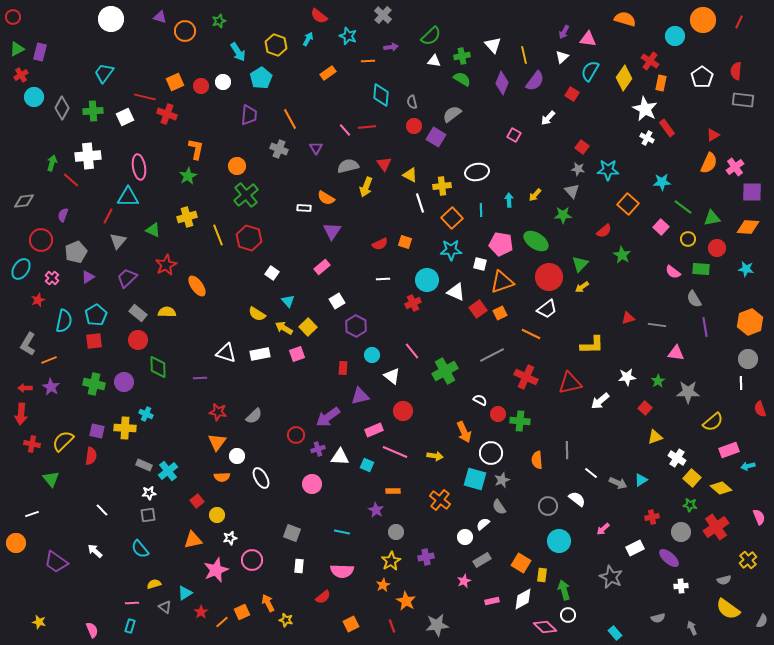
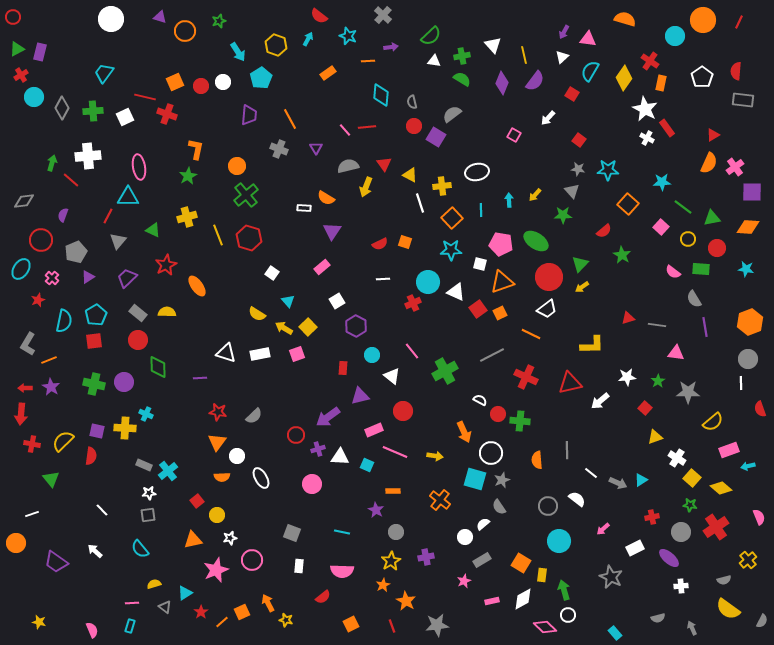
red square at (582, 147): moved 3 px left, 7 px up
cyan circle at (427, 280): moved 1 px right, 2 px down
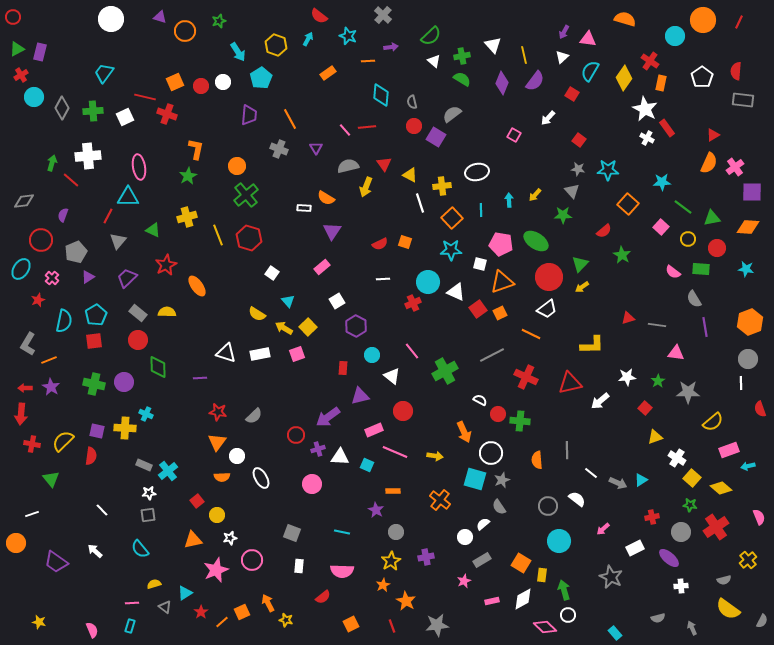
white triangle at (434, 61): rotated 32 degrees clockwise
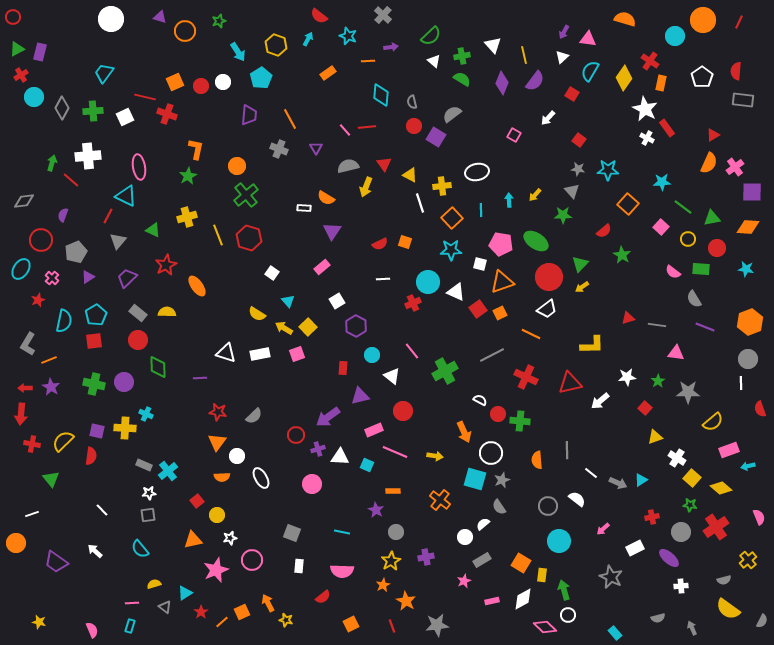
cyan triangle at (128, 197): moved 2 px left, 1 px up; rotated 25 degrees clockwise
purple line at (705, 327): rotated 60 degrees counterclockwise
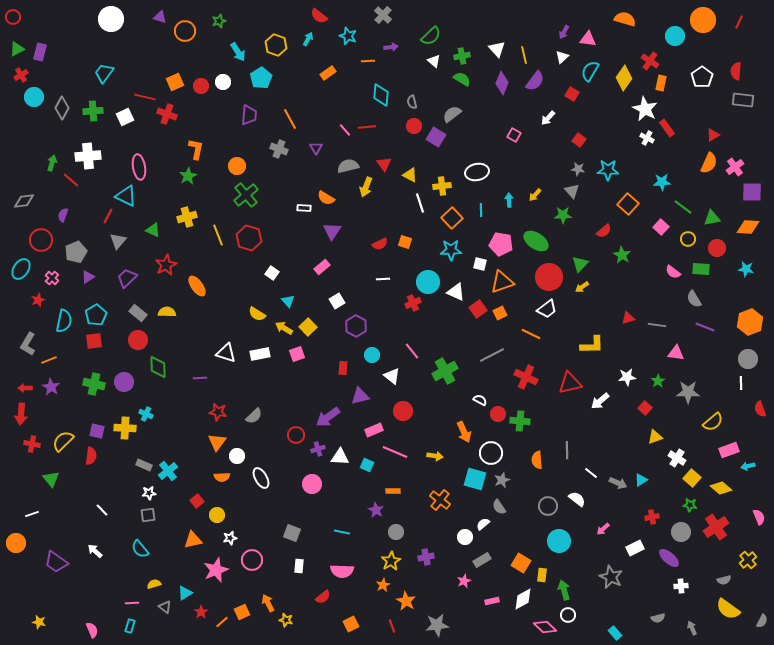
white triangle at (493, 45): moved 4 px right, 4 px down
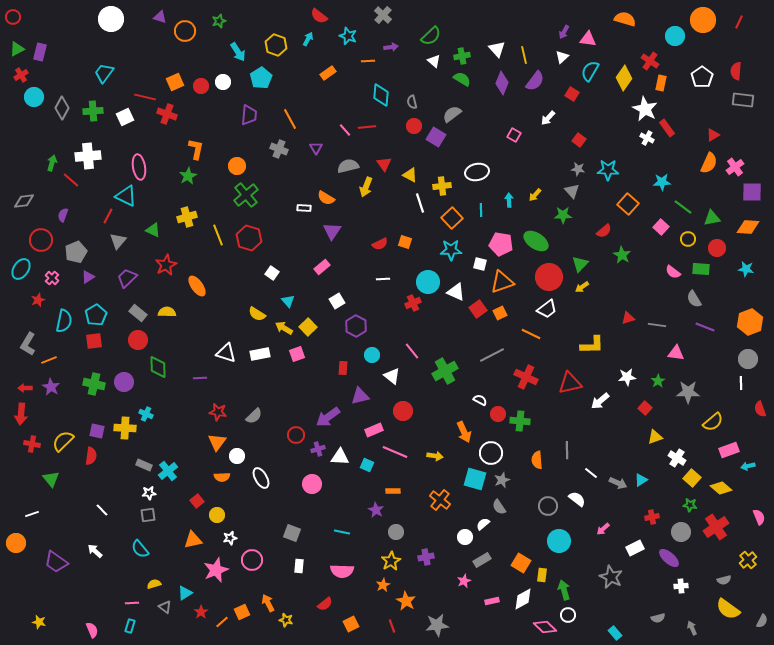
red semicircle at (323, 597): moved 2 px right, 7 px down
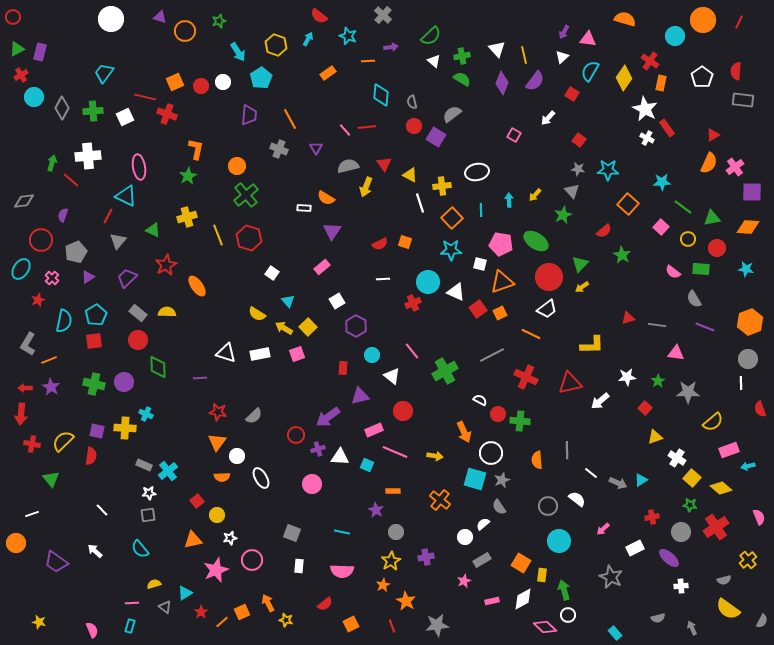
green star at (563, 215): rotated 24 degrees counterclockwise
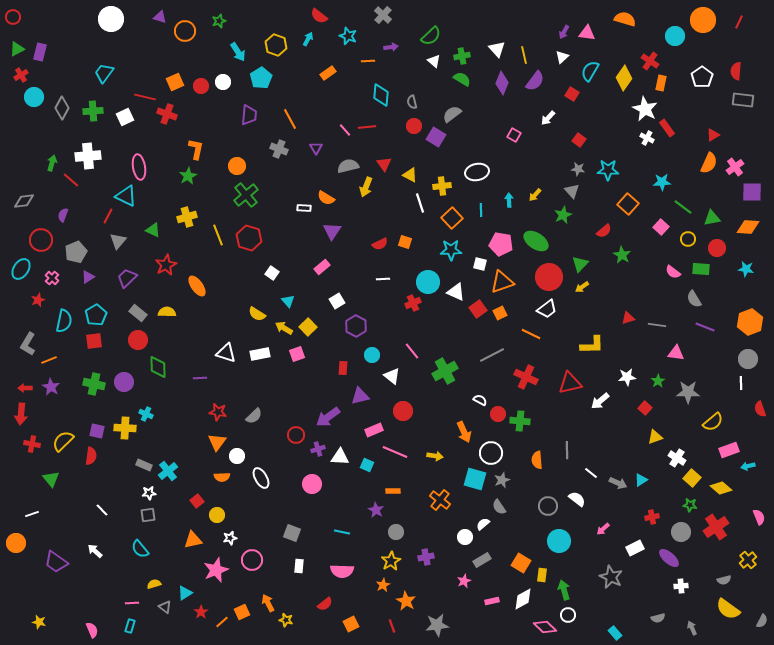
pink triangle at (588, 39): moved 1 px left, 6 px up
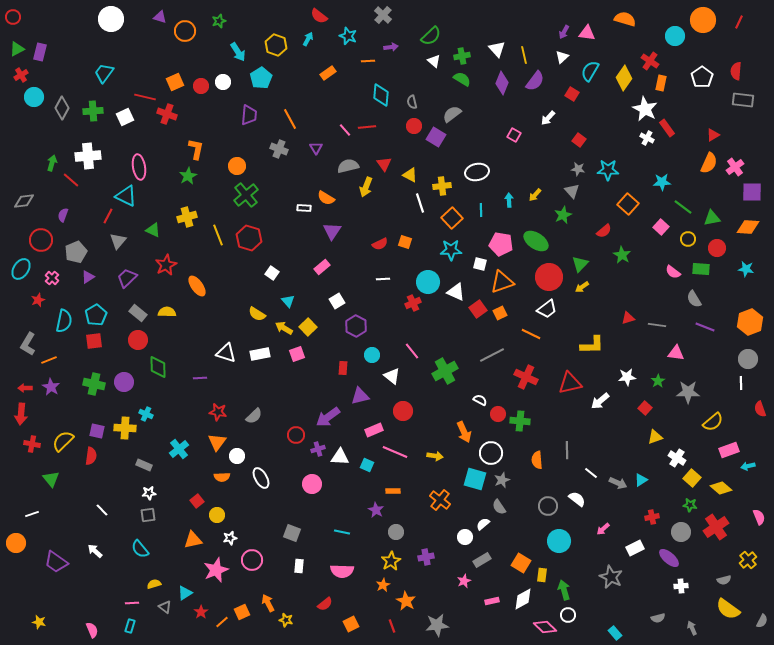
cyan cross at (168, 471): moved 11 px right, 22 px up
